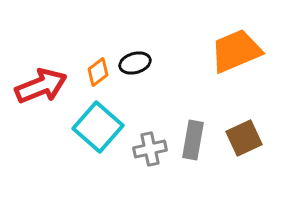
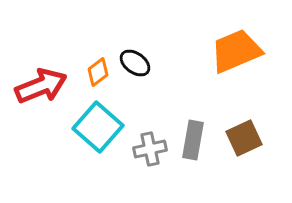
black ellipse: rotated 52 degrees clockwise
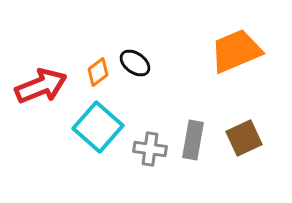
gray cross: rotated 20 degrees clockwise
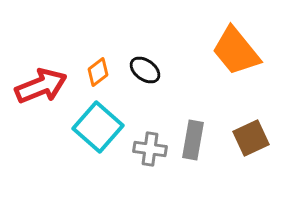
orange trapezoid: rotated 106 degrees counterclockwise
black ellipse: moved 10 px right, 7 px down
brown square: moved 7 px right
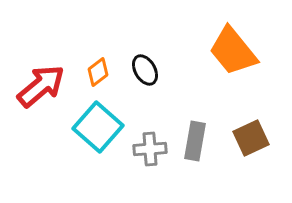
orange trapezoid: moved 3 px left
black ellipse: rotated 24 degrees clockwise
red arrow: rotated 18 degrees counterclockwise
gray rectangle: moved 2 px right, 1 px down
gray cross: rotated 12 degrees counterclockwise
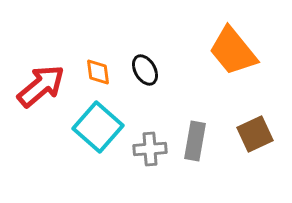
orange diamond: rotated 60 degrees counterclockwise
brown square: moved 4 px right, 4 px up
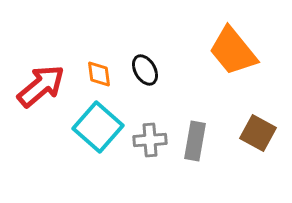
orange diamond: moved 1 px right, 2 px down
brown square: moved 3 px right, 1 px up; rotated 36 degrees counterclockwise
gray cross: moved 9 px up
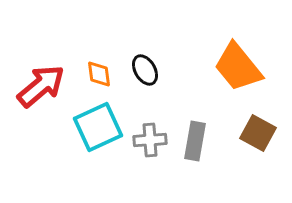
orange trapezoid: moved 5 px right, 16 px down
cyan square: rotated 24 degrees clockwise
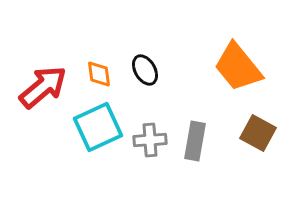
red arrow: moved 2 px right, 1 px down
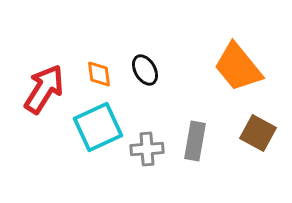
red arrow: moved 1 px right, 2 px down; rotated 18 degrees counterclockwise
gray cross: moved 3 px left, 9 px down
